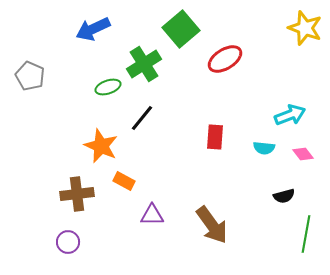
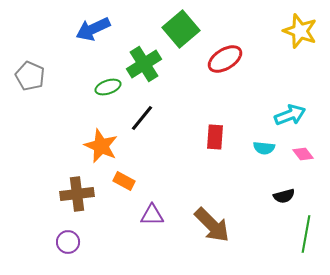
yellow star: moved 5 px left, 3 px down
brown arrow: rotated 9 degrees counterclockwise
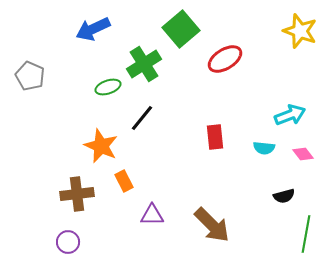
red rectangle: rotated 10 degrees counterclockwise
orange rectangle: rotated 35 degrees clockwise
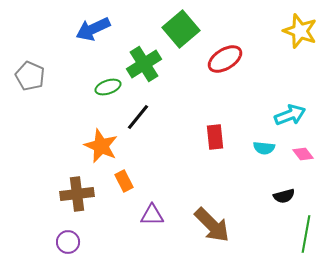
black line: moved 4 px left, 1 px up
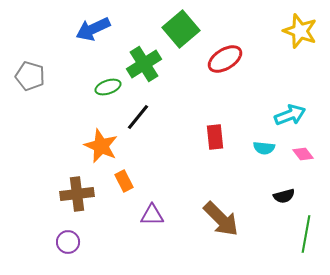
gray pentagon: rotated 8 degrees counterclockwise
brown arrow: moved 9 px right, 6 px up
